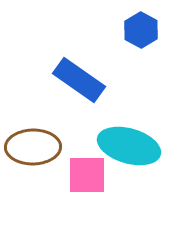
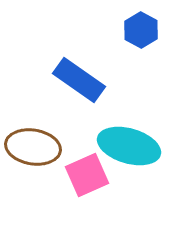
brown ellipse: rotated 10 degrees clockwise
pink square: rotated 24 degrees counterclockwise
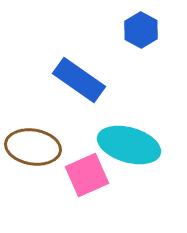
cyan ellipse: moved 1 px up
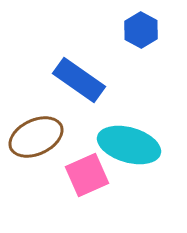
brown ellipse: moved 3 px right, 10 px up; rotated 34 degrees counterclockwise
